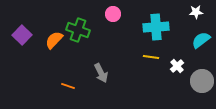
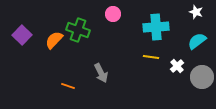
white star: rotated 24 degrees clockwise
cyan semicircle: moved 4 px left, 1 px down
gray circle: moved 4 px up
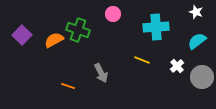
orange semicircle: rotated 18 degrees clockwise
yellow line: moved 9 px left, 3 px down; rotated 14 degrees clockwise
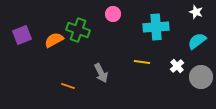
purple square: rotated 24 degrees clockwise
yellow line: moved 2 px down; rotated 14 degrees counterclockwise
gray circle: moved 1 px left
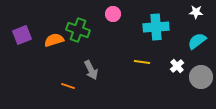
white star: rotated 16 degrees counterclockwise
orange semicircle: rotated 12 degrees clockwise
gray arrow: moved 10 px left, 3 px up
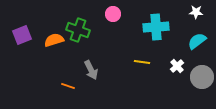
gray circle: moved 1 px right
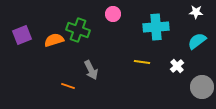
gray circle: moved 10 px down
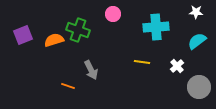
purple square: moved 1 px right
gray circle: moved 3 px left
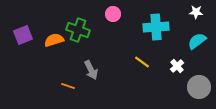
yellow line: rotated 28 degrees clockwise
